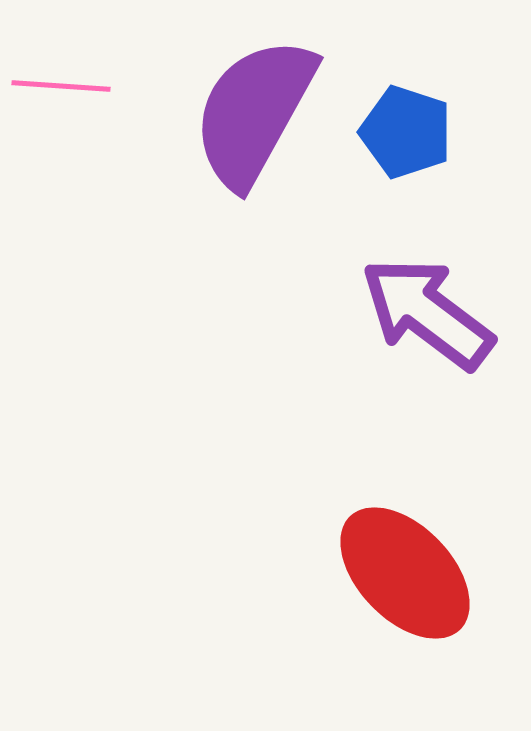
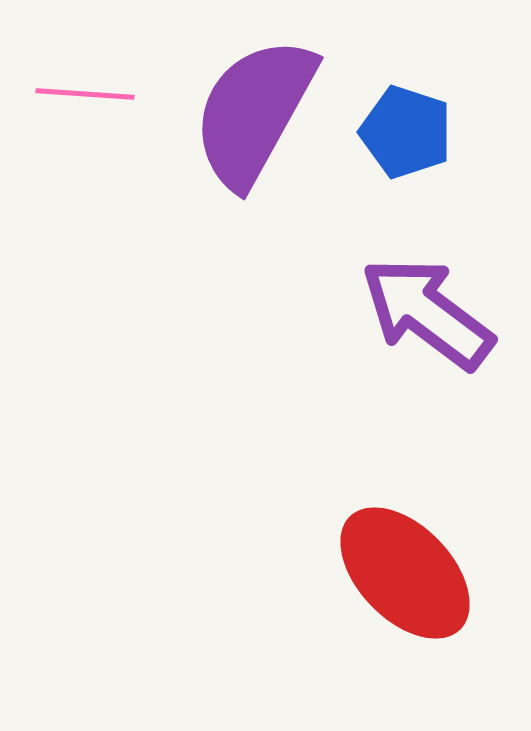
pink line: moved 24 px right, 8 px down
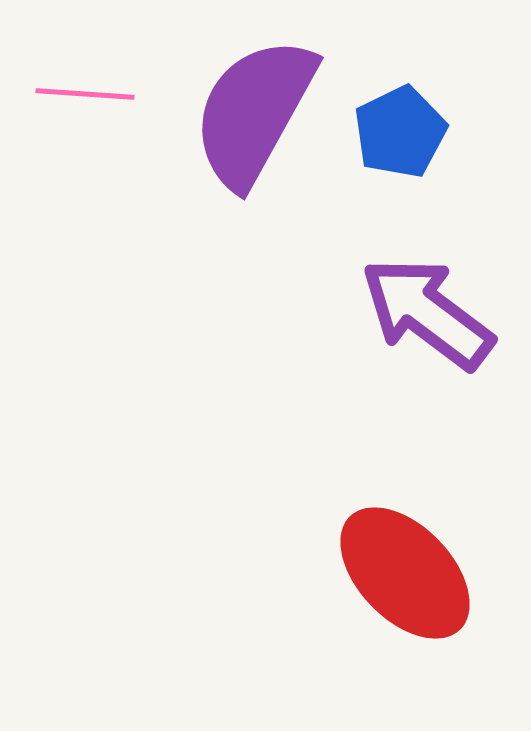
blue pentagon: moved 6 px left; rotated 28 degrees clockwise
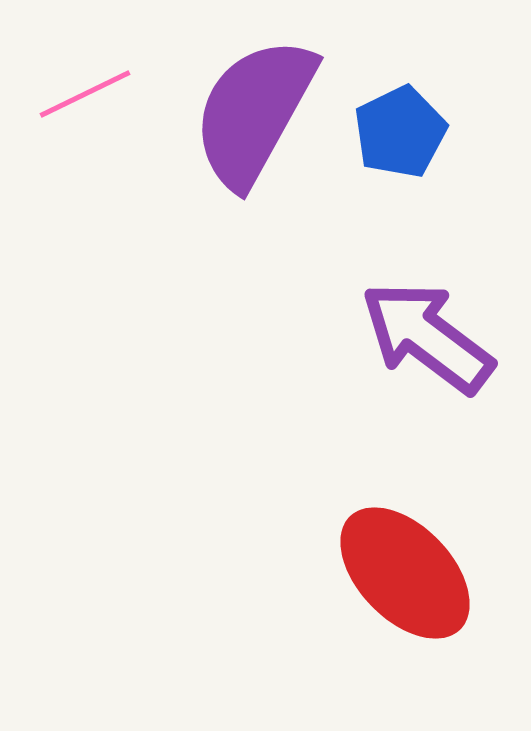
pink line: rotated 30 degrees counterclockwise
purple arrow: moved 24 px down
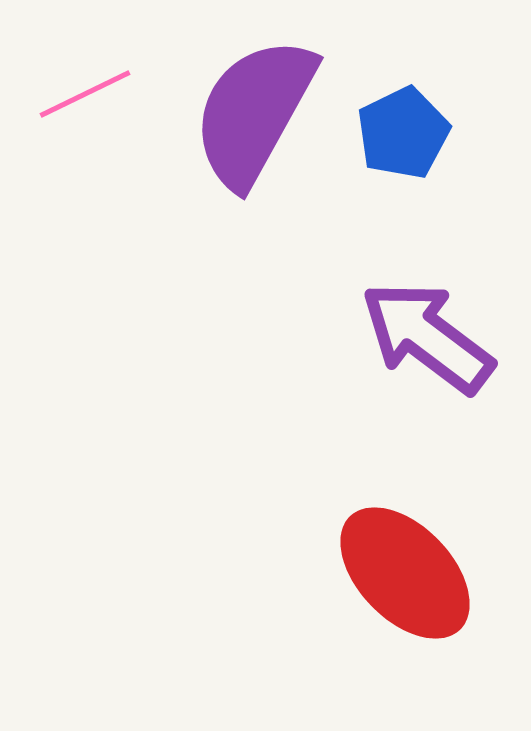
blue pentagon: moved 3 px right, 1 px down
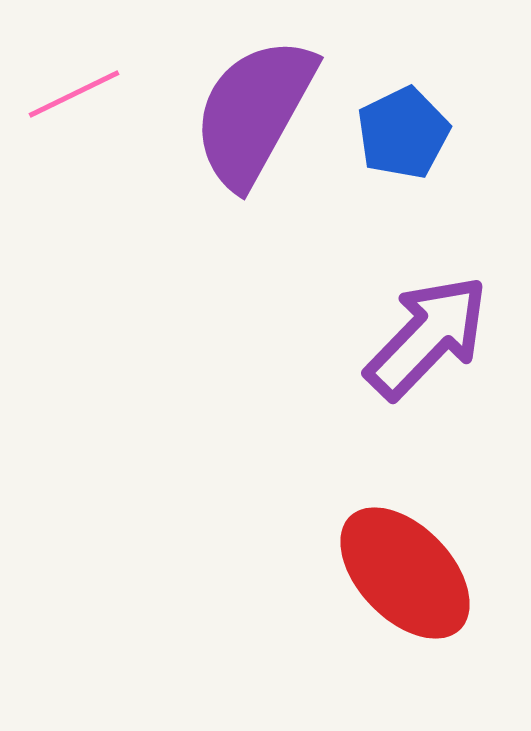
pink line: moved 11 px left
purple arrow: rotated 97 degrees clockwise
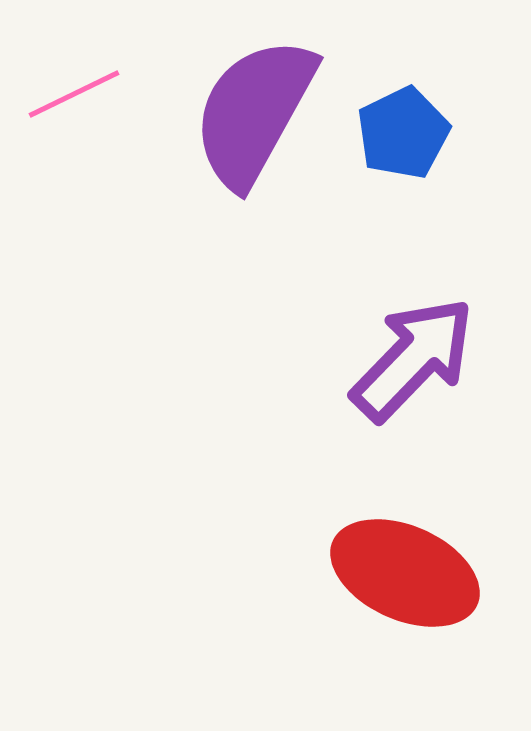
purple arrow: moved 14 px left, 22 px down
red ellipse: rotated 22 degrees counterclockwise
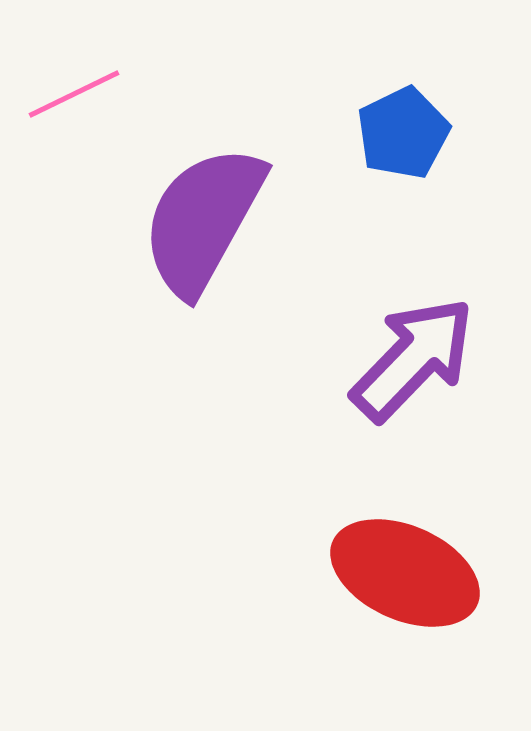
purple semicircle: moved 51 px left, 108 px down
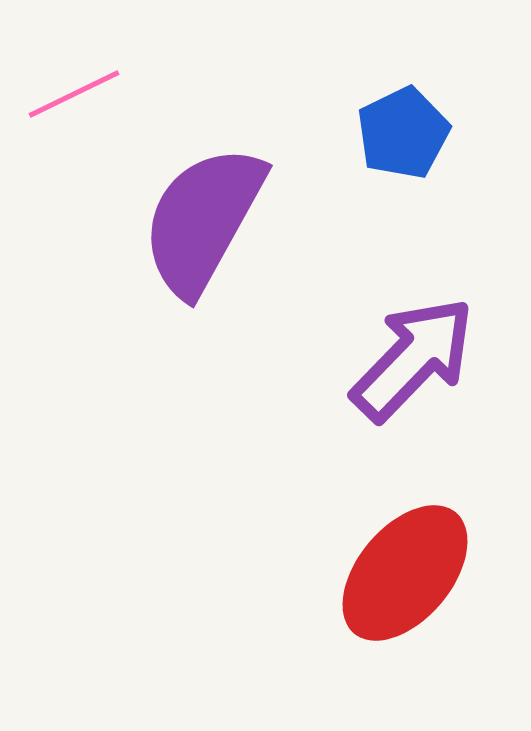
red ellipse: rotated 74 degrees counterclockwise
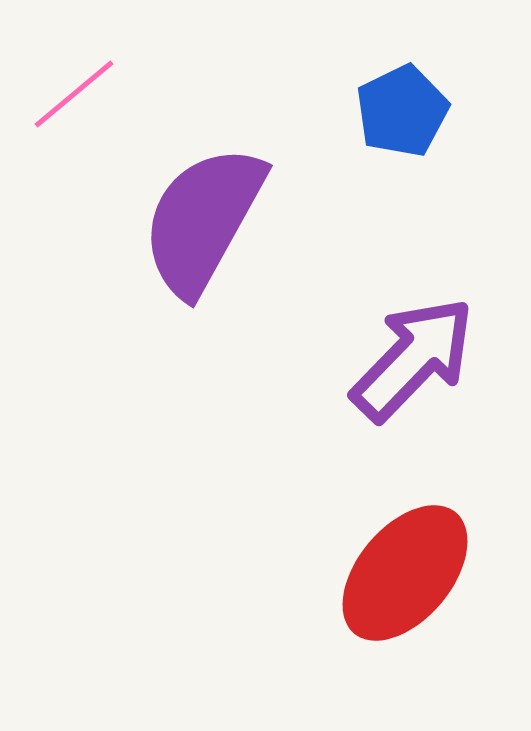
pink line: rotated 14 degrees counterclockwise
blue pentagon: moved 1 px left, 22 px up
